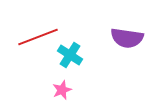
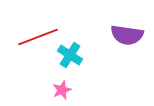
purple semicircle: moved 3 px up
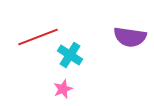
purple semicircle: moved 3 px right, 2 px down
pink star: moved 1 px right, 1 px up
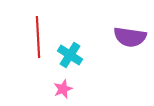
red line: rotated 72 degrees counterclockwise
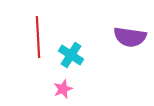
cyan cross: moved 1 px right
